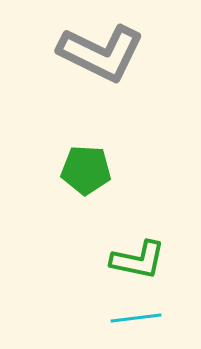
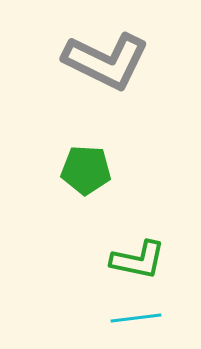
gray L-shape: moved 5 px right, 8 px down
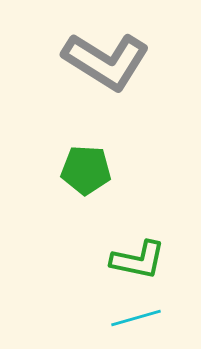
gray L-shape: rotated 6 degrees clockwise
cyan line: rotated 9 degrees counterclockwise
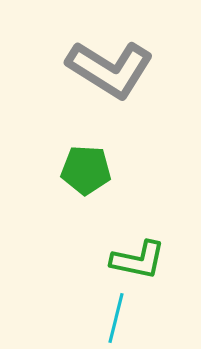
gray L-shape: moved 4 px right, 8 px down
cyan line: moved 20 px left; rotated 60 degrees counterclockwise
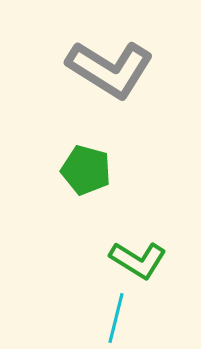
green pentagon: rotated 12 degrees clockwise
green L-shape: rotated 20 degrees clockwise
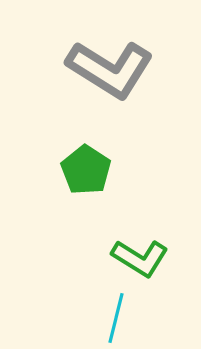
green pentagon: rotated 18 degrees clockwise
green L-shape: moved 2 px right, 2 px up
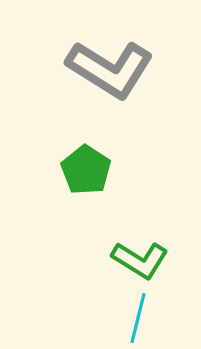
green L-shape: moved 2 px down
cyan line: moved 22 px right
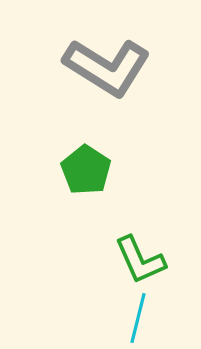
gray L-shape: moved 3 px left, 2 px up
green L-shape: rotated 34 degrees clockwise
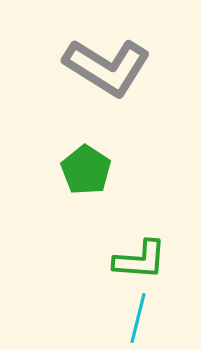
green L-shape: rotated 62 degrees counterclockwise
